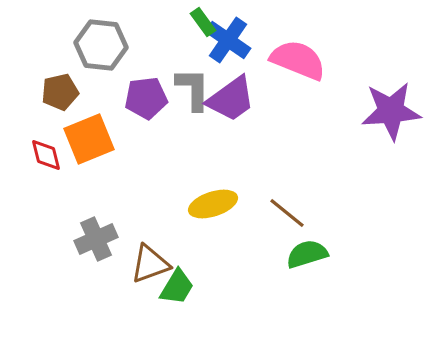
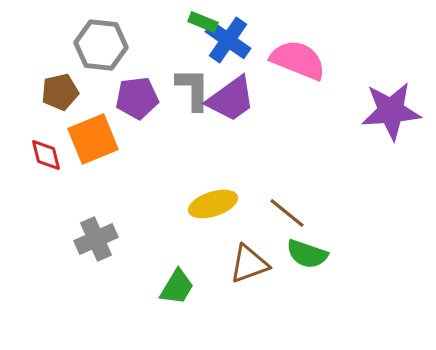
green rectangle: rotated 32 degrees counterclockwise
purple pentagon: moved 9 px left
orange square: moved 4 px right
green semicircle: rotated 144 degrees counterclockwise
brown triangle: moved 99 px right
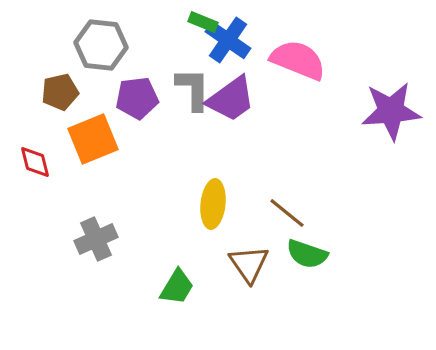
red diamond: moved 11 px left, 7 px down
yellow ellipse: rotated 66 degrees counterclockwise
brown triangle: rotated 45 degrees counterclockwise
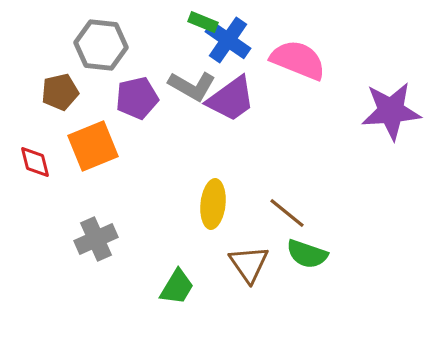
gray L-shape: moved 1 px left, 3 px up; rotated 120 degrees clockwise
purple pentagon: rotated 6 degrees counterclockwise
orange square: moved 7 px down
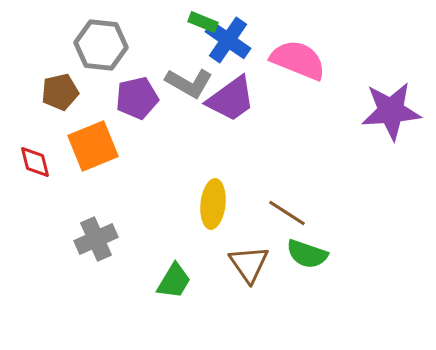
gray L-shape: moved 3 px left, 3 px up
brown line: rotated 6 degrees counterclockwise
green trapezoid: moved 3 px left, 6 px up
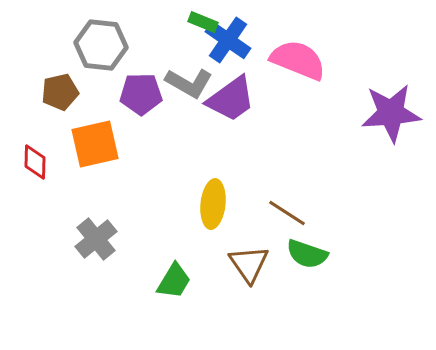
purple pentagon: moved 4 px right, 4 px up; rotated 12 degrees clockwise
purple star: moved 2 px down
orange square: moved 2 px right, 2 px up; rotated 9 degrees clockwise
red diamond: rotated 15 degrees clockwise
gray cross: rotated 15 degrees counterclockwise
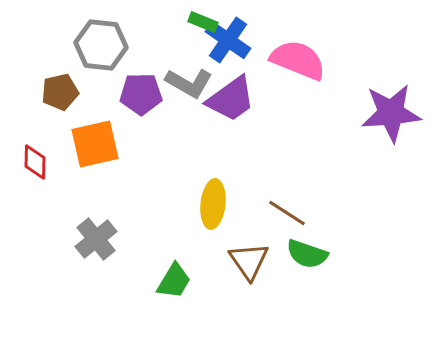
brown triangle: moved 3 px up
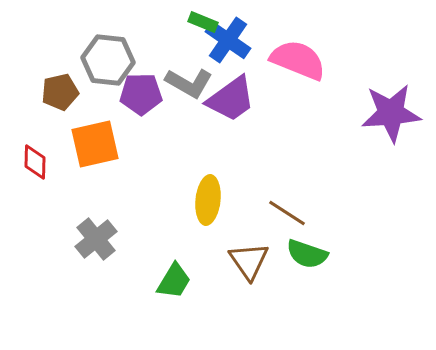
gray hexagon: moved 7 px right, 15 px down
yellow ellipse: moved 5 px left, 4 px up
